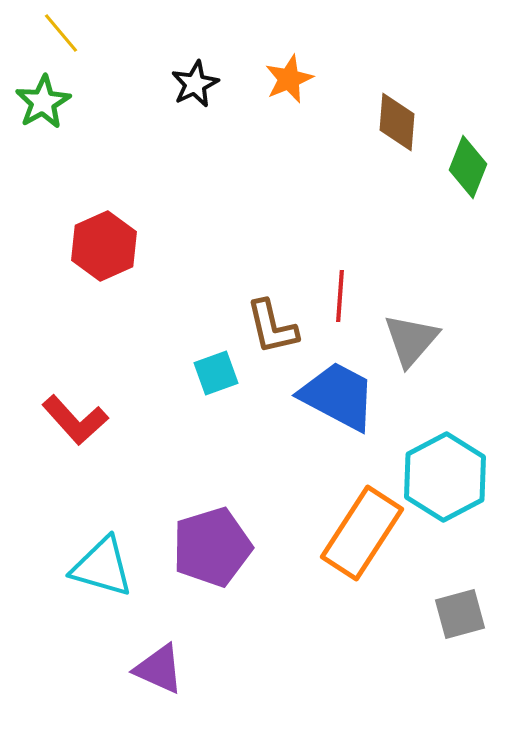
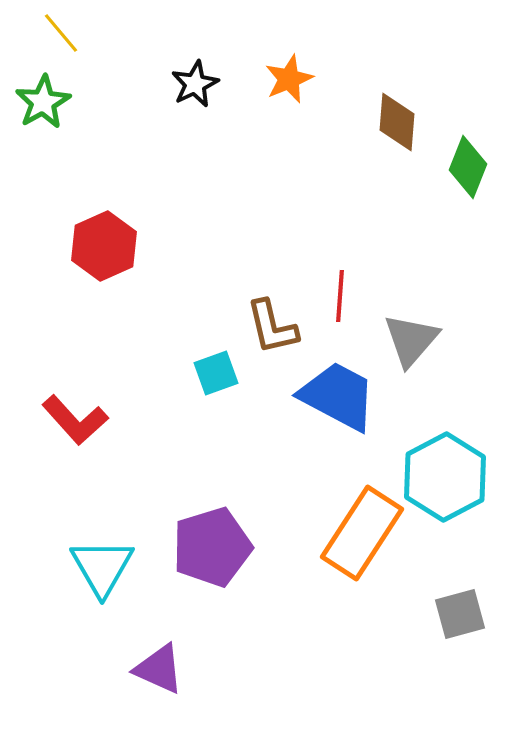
cyan triangle: rotated 44 degrees clockwise
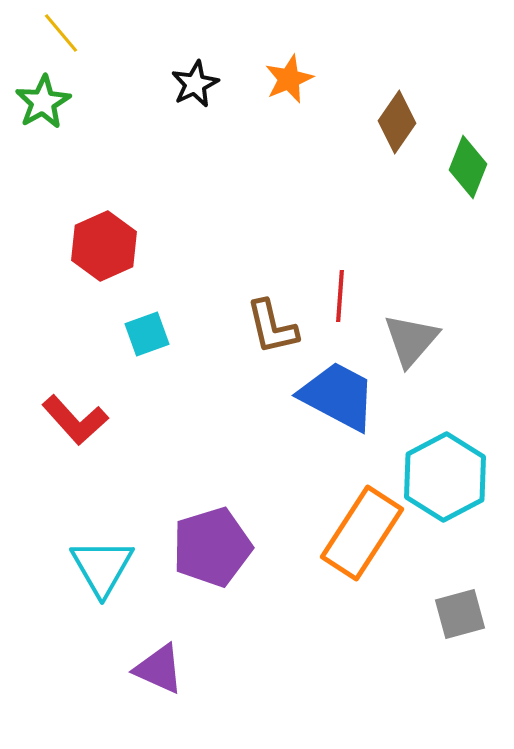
brown diamond: rotated 30 degrees clockwise
cyan square: moved 69 px left, 39 px up
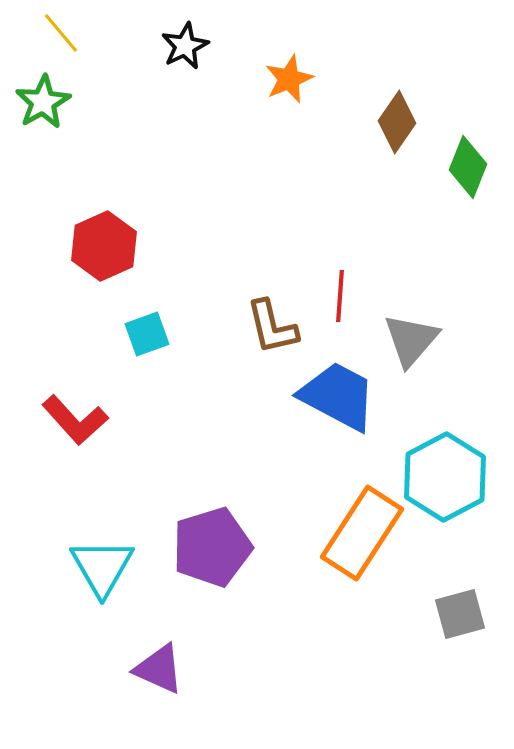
black star: moved 10 px left, 38 px up
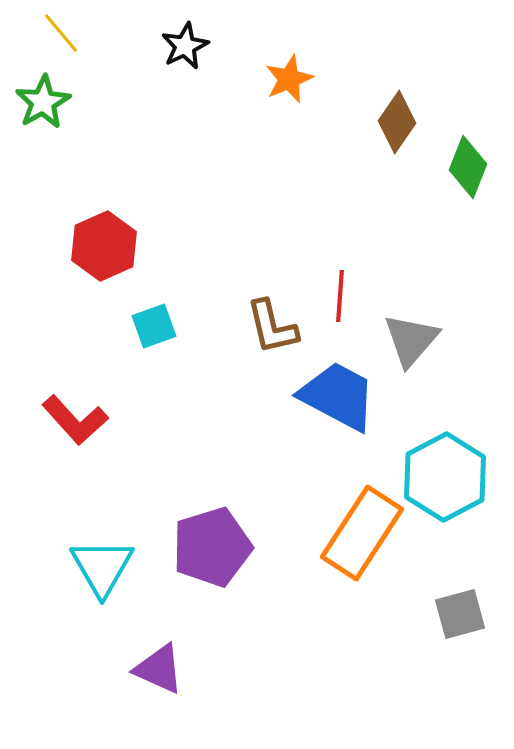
cyan square: moved 7 px right, 8 px up
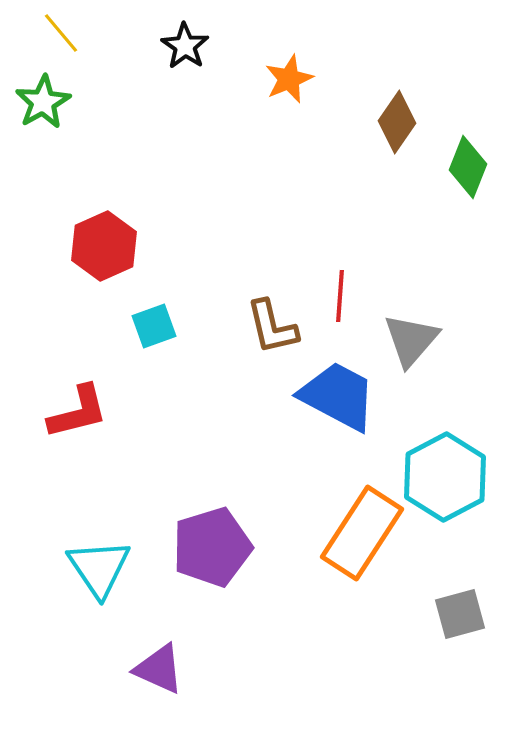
black star: rotated 12 degrees counterclockwise
red L-shape: moved 3 px right, 8 px up; rotated 62 degrees counterclockwise
cyan triangle: moved 3 px left, 1 px down; rotated 4 degrees counterclockwise
